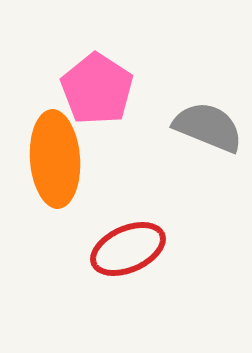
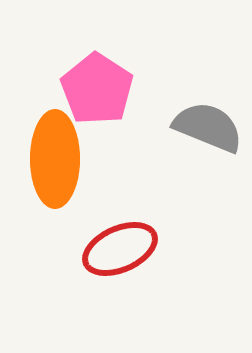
orange ellipse: rotated 4 degrees clockwise
red ellipse: moved 8 px left
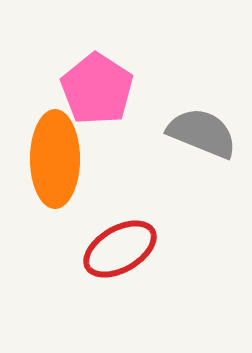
gray semicircle: moved 6 px left, 6 px down
red ellipse: rotated 6 degrees counterclockwise
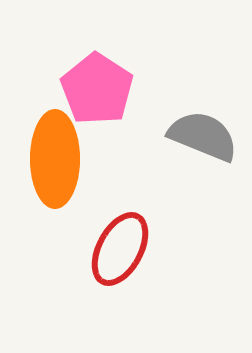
gray semicircle: moved 1 px right, 3 px down
red ellipse: rotated 32 degrees counterclockwise
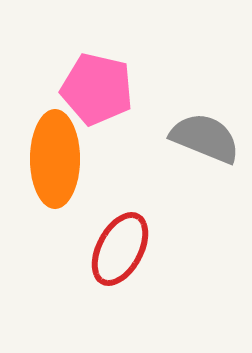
pink pentagon: rotated 20 degrees counterclockwise
gray semicircle: moved 2 px right, 2 px down
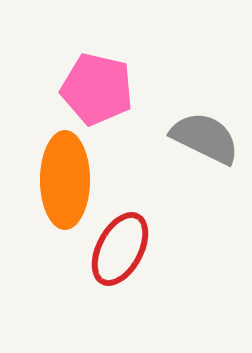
gray semicircle: rotated 4 degrees clockwise
orange ellipse: moved 10 px right, 21 px down
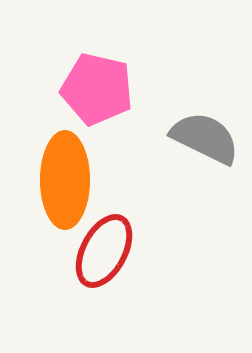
red ellipse: moved 16 px left, 2 px down
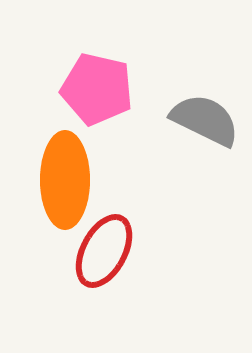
gray semicircle: moved 18 px up
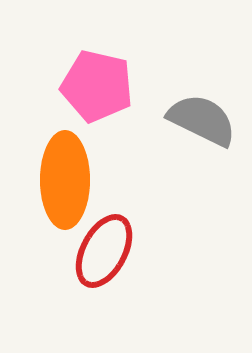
pink pentagon: moved 3 px up
gray semicircle: moved 3 px left
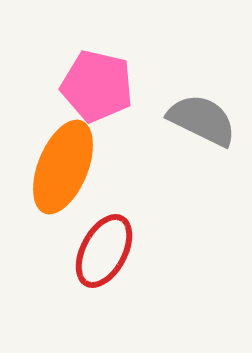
orange ellipse: moved 2 px left, 13 px up; rotated 22 degrees clockwise
